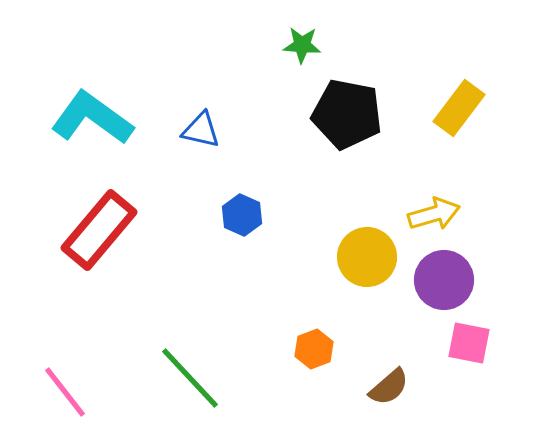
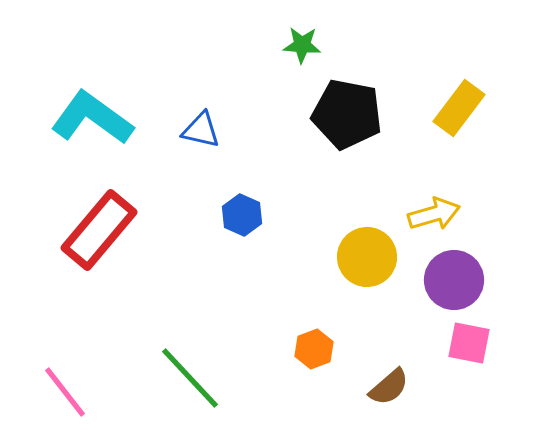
purple circle: moved 10 px right
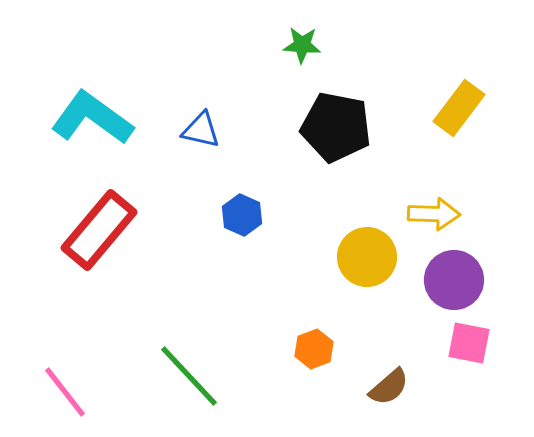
black pentagon: moved 11 px left, 13 px down
yellow arrow: rotated 18 degrees clockwise
green line: moved 1 px left, 2 px up
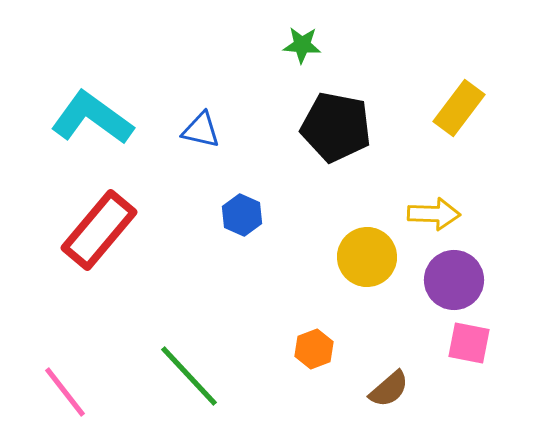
brown semicircle: moved 2 px down
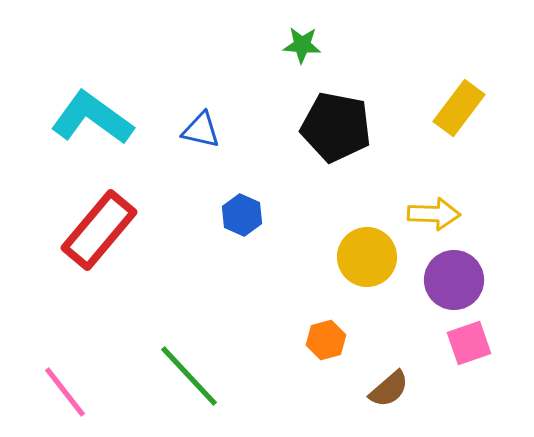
pink square: rotated 30 degrees counterclockwise
orange hexagon: moved 12 px right, 9 px up; rotated 6 degrees clockwise
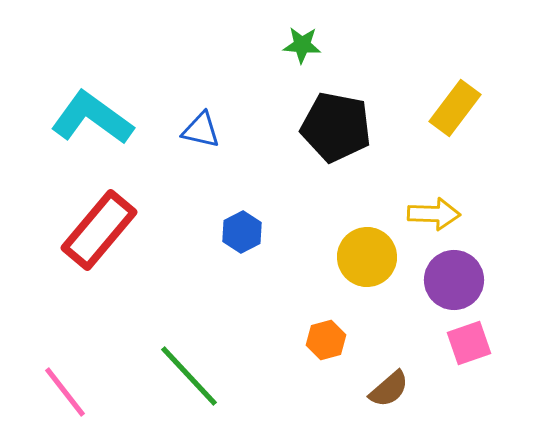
yellow rectangle: moved 4 px left
blue hexagon: moved 17 px down; rotated 9 degrees clockwise
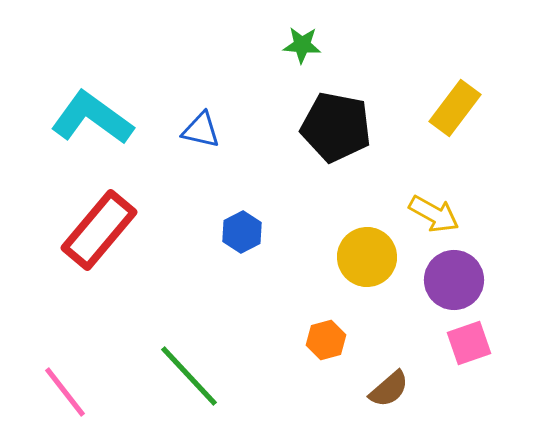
yellow arrow: rotated 27 degrees clockwise
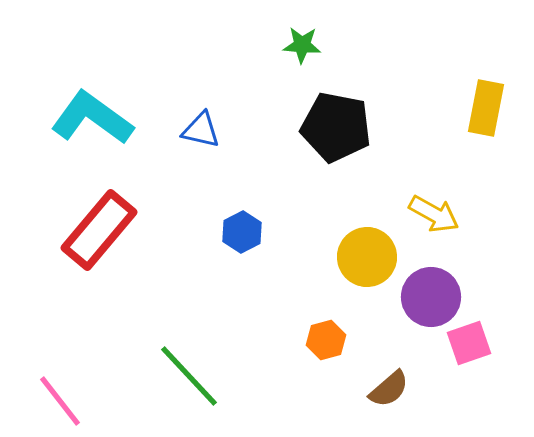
yellow rectangle: moved 31 px right; rotated 26 degrees counterclockwise
purple circle: moved 23 px left, 17 px down
pink line: moved 5 px left, 9 px down
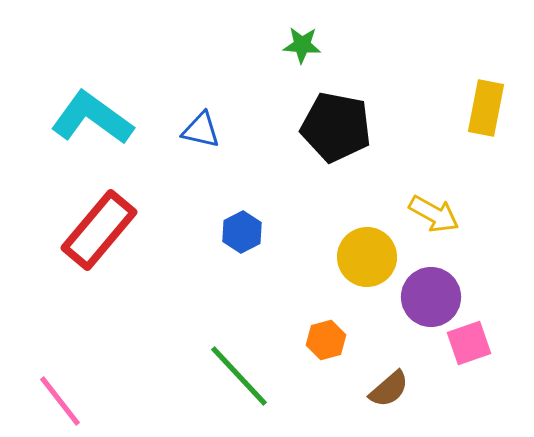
green line: moved 50 px right
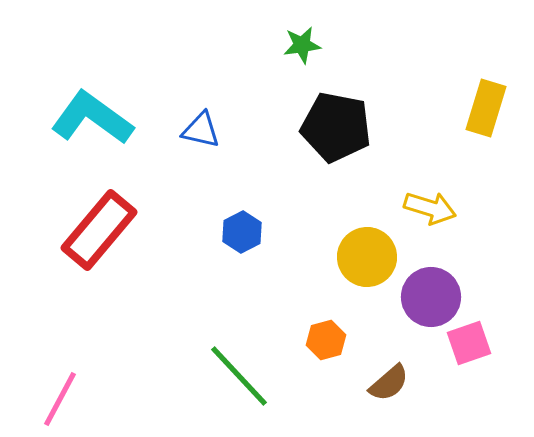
green star: rotated 12 degrees counterclockwise
yellow rectangle: rotated 6 degrees clockwise
yellow arrow: moved 4 px left, 6 px up; rotated 12 degrees counterclockwise
brown semicircle: moved 6 px up
pink line: moved 2 px up; rotated 66 degrees clockwise
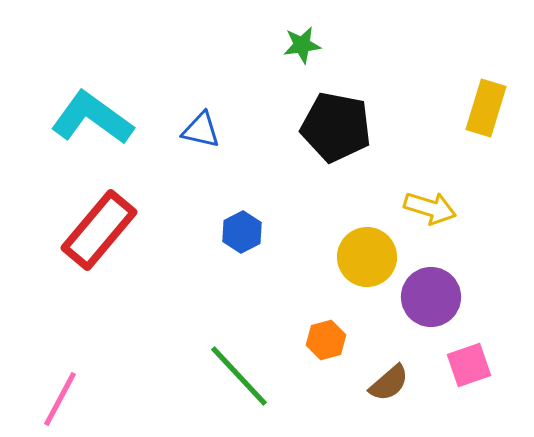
pink square: moved 22 px down
